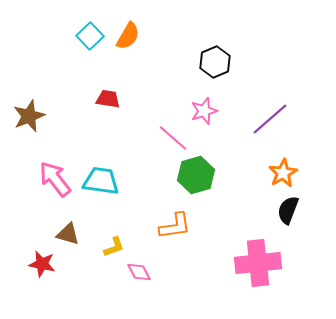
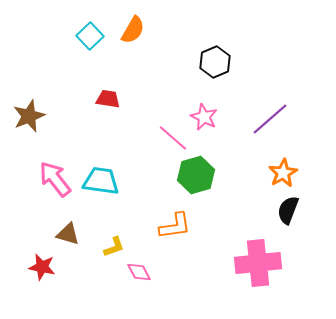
orange semicircle: moved 5 px right, 6 px up
pink star: moved 6 px down; rotated 28 degrees counterclockwise
red star: moved 3 px down
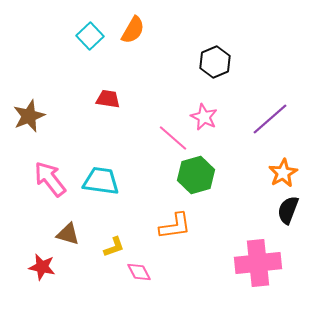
pink arrow: moved 5 px left
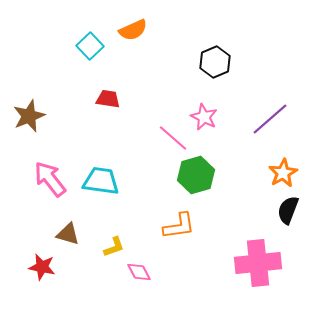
orange semicircle: rotated 36 degrees clockwise
cyan square: moved 10 px down
orange L-shape: moved 4 px right
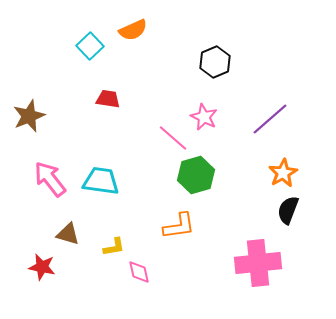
yellow L-shape: rotated 10 degrees clockwise
pink diamond: rotated 15 degrees clockwise
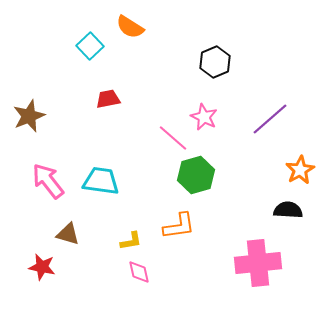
orange semicircle: moved 3 px left, 3 px up; rotated 56 degrees clockwise
red trapezoid: rotated 20 degrees counterclockwise
orange star: moved 17 px right, 3 px up
pink arrow: moved 2 px left, 2 px down
black semicircle: rotated 72 degrees clockwise
yellow L-shape: moved 17 px right, 6 px up
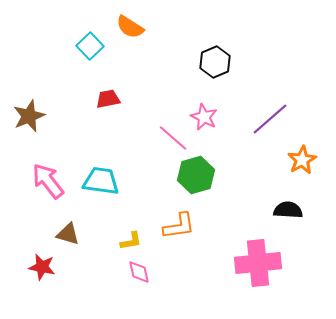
orange star: moved 2 px right, 10 px up
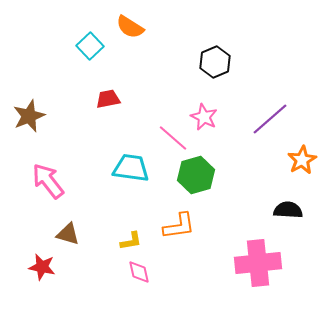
cyan trapezoid: moved 30 px right, 13 px up
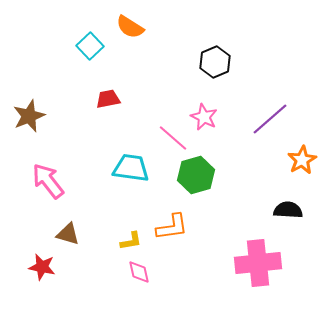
orange L-shape: moved 7 px left, 1 px down
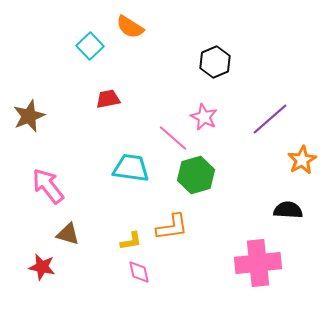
pink arrow: moved 5 px down
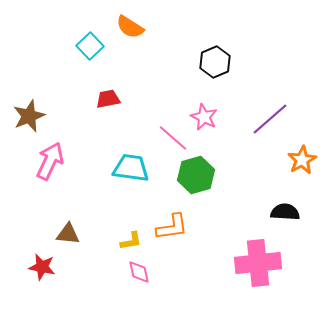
pink arrow: moved 2 px right, 25 px up; rotated 63 degrees clockwise
black semicircle: moved 3 px left, 2 px down
brown triangle: rotated 10 degrees counterclockwise
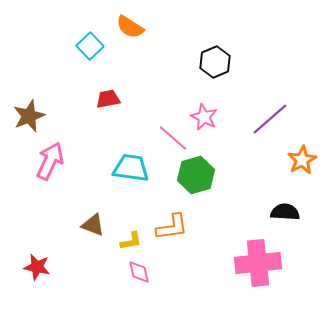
brown triangle: moved 25 px right, 9 px up; rotated 15 degrees clockwise
red star: moved 5 px left
